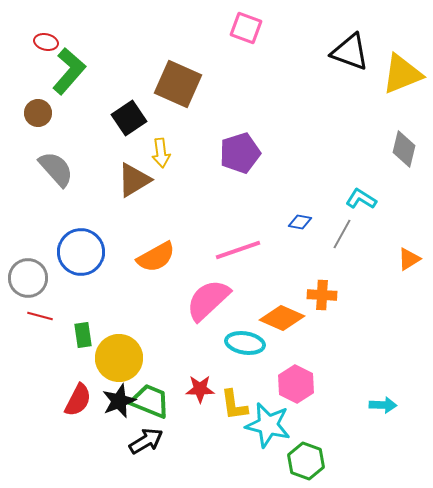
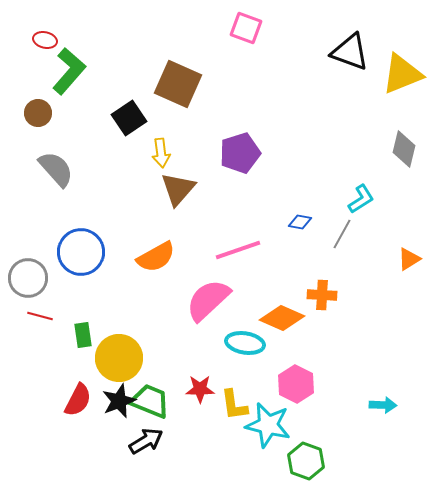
red ellipse: moved 1 px left, 2 px up
brown triangle: moved 44 px right, 9 px down; rotated 18 degrees counterclockwise
cyan L-shape: rotated 116 degrees clockwise
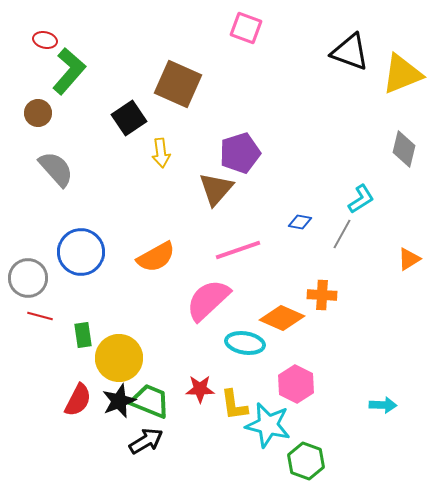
brown triangle: moved 38 px right
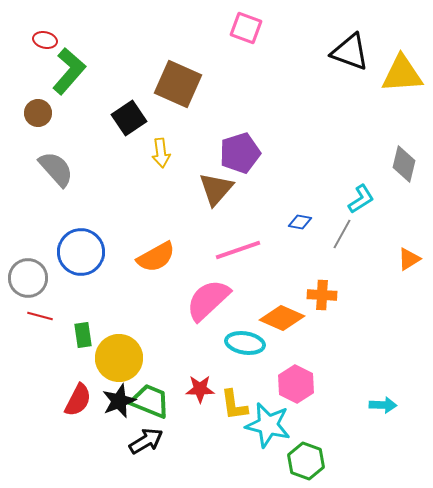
yellow triangle: rotated 18 degrees clockwise
gray diamond: moved 15 px down
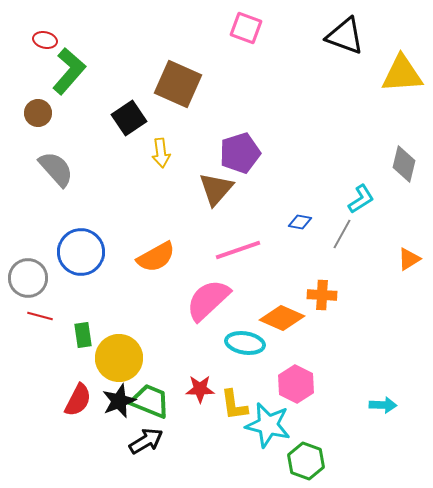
black triangle: moved 5 px left, 16 px up
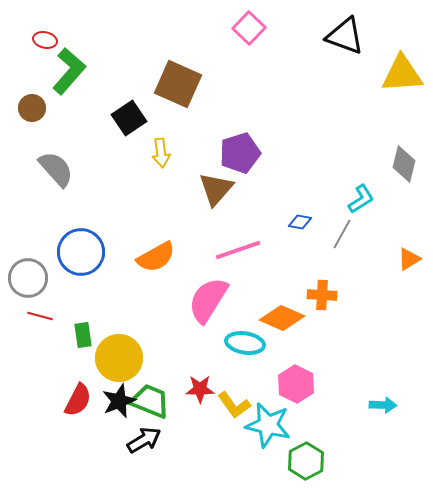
pink square: moved 3 px right; rotated 24 degrees clockwise
brown circle: moved 6 px left, 5 px up
pink semicircle: rotated 15 degrees counterclockwise
yellow L-shape: rotated 28 degrees counterclockwise
black arrow: moved 2 px left, 1 px up
green hexagon: rotated 12 degrees clockwise
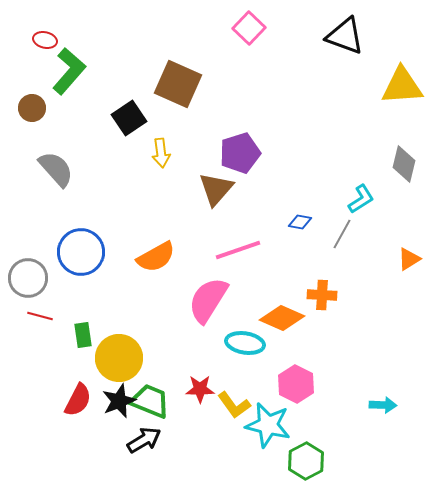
yellow triangle: moved 12 px down
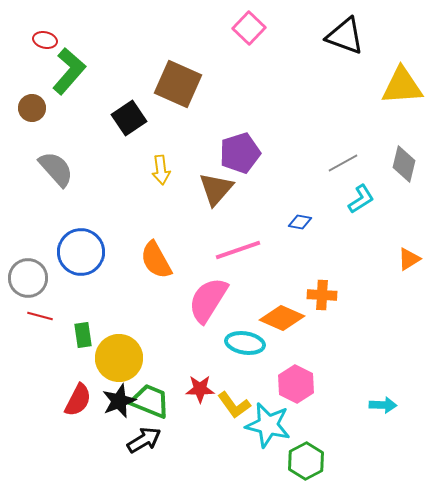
yellow arrow: moved 17 px down
gray line: moved 1 px right, 71 px up; rotated 32 degrees clockwise
orange semicircle: moved 3 px down; rotated 90 degrees clockwise
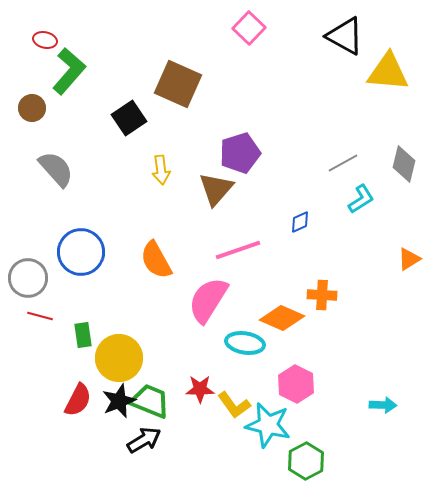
black triangle: rotated 9 degrees clockwise
yellow triangle: moved 14 px left, 14 px up; rotated 9 degrees clockwise
blue diamond: rotated 35 degrees counterclockwise
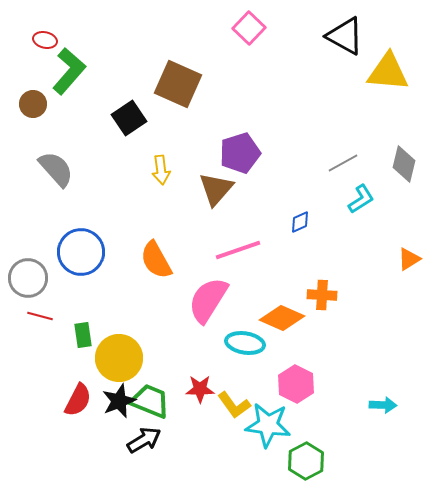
brown circle: moved 1 px right, 4 px up
cyan star: rotated 6 degrees counterclockwise
